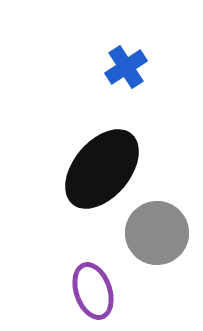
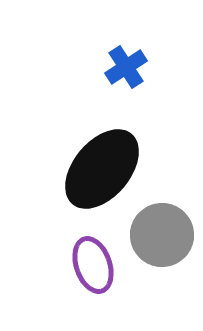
gray circle: moved 5 px right, 2 px down
purple ellipse: moved 26 px up
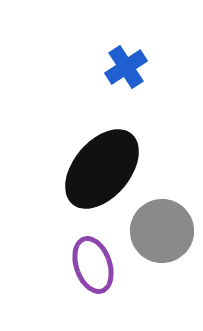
gray circle: moved 4 px up
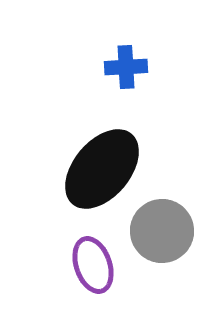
blue cross: rotated 30 degrees clockwise
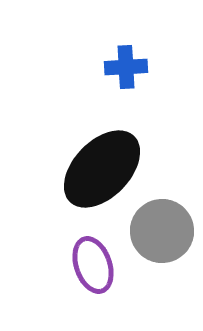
black ellipse: rotated 4 degrees clockwise
